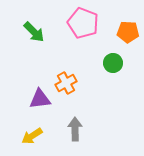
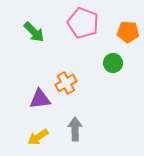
yellow arrow: moved 6 px right, 1 px down
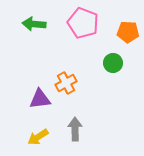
green arrow: moved 8 px up; rotated 140 degrees clockwise
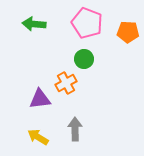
pink pentagon: moved 4 px right
green circle: moved 29 px left, 4 px up
yellow arrow: rotated 65 degrees clockwise
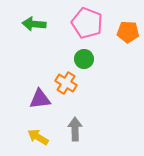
orange cross: rotated 30 degrees counterclockwise
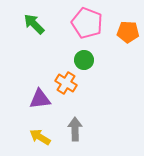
green arrow: rotated 40 degrees clockwise
green circle: moved 1 px down
yellow arrow: moved 2 px right
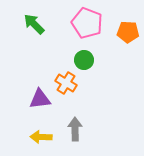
yellow arrow: moved 1 px right; rotated 30 degrees counterclockwise
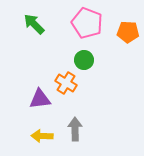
yellow arrow: moved 1 px right, 1 px up
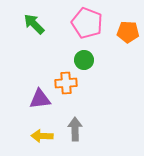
orange cross: rotated 35 degrees counterclockwise
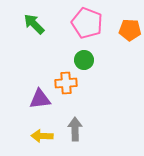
orange pentagon: moved 2 px right, 2 px up
